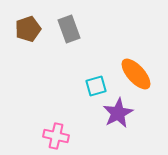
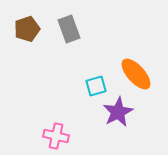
brown pentagon: moved 1 px left
purple star: moved 1 px up
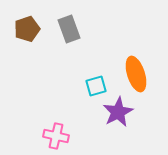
orange ellipse: rotated 24 degrees clockwise
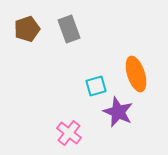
purple star: rotated 20 degrees counterclockwise
pink cross: moved 13 px right, 3 px up; rotated 25 degrees clockwise
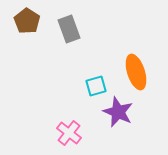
brown pentagon: moved 8 px up; rotated 20 degrees counterclockwise
orange ellipse: moved 2 px up
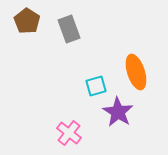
purple star: rotated 8 degrees clockwise
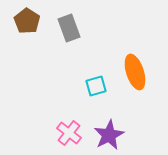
gray rectangle: moved 1 px up
orange ellipse: moved 1 px left
purple star: moved 9 px left, 23 px down; rotated 12 degrees clockwise
